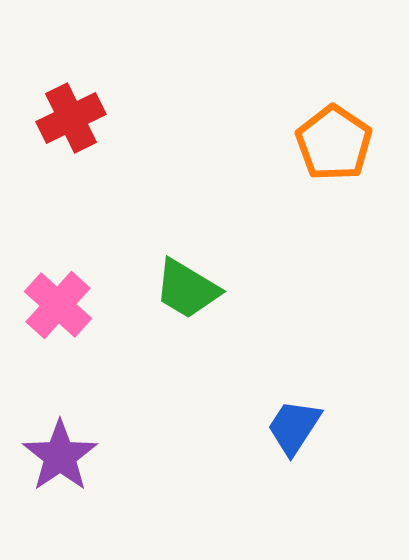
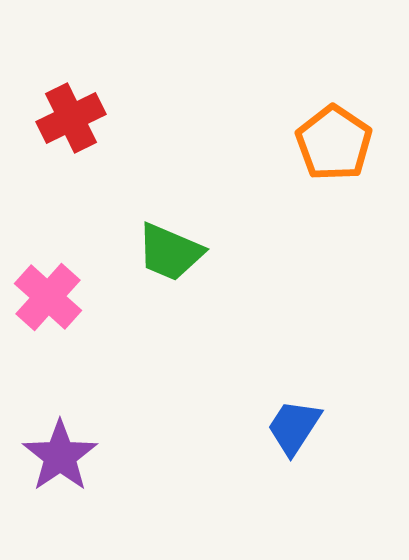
green trapezoid: moved 17 px left, 37 px up; rotated 8 degrees counterclockwise
pink cross: moved 10 px left, 8 px up
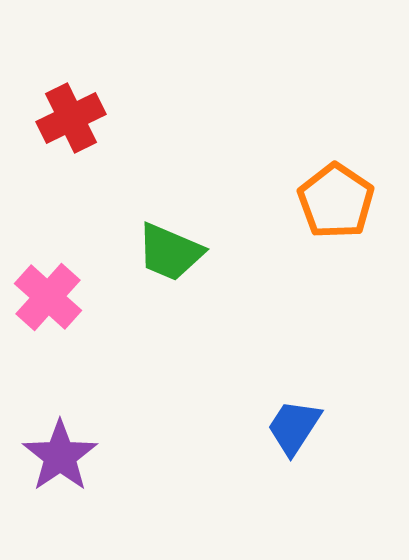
orange pentagon: moved 2 px right, 58 px down
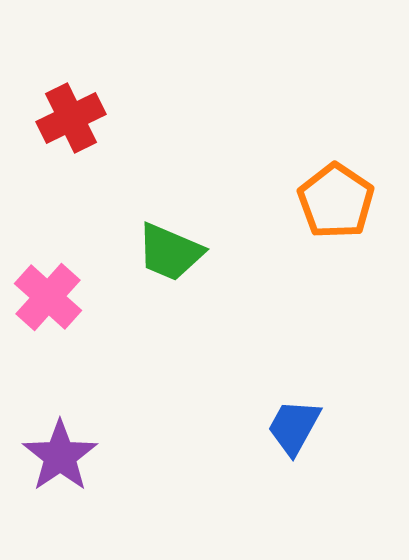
blue trapezoid: rotated 4 degrees counterclockwise
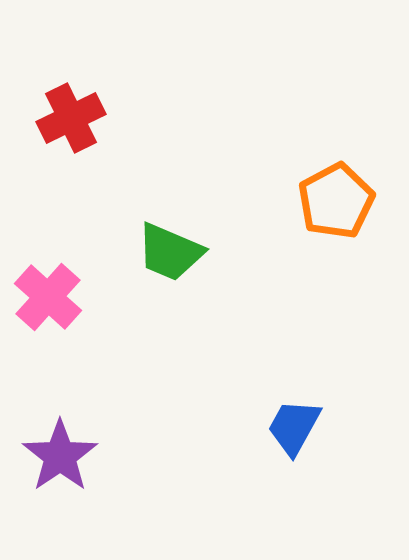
orange pentagon: rotated 10 degrees clockwise
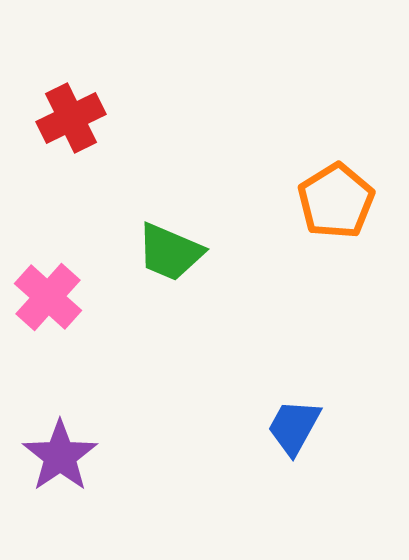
orange pentagon: rotated 4 degrees counterclockwise
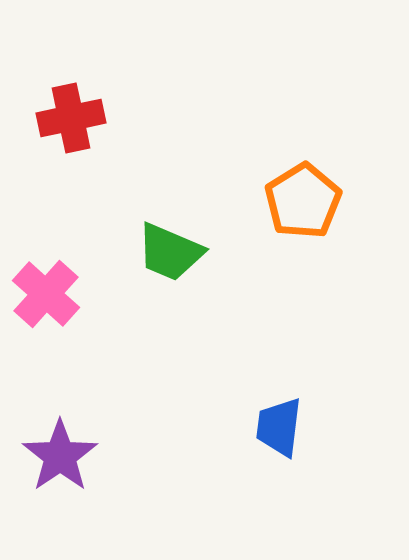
red cross: rotated 14 degrees clockwise
orange pentagon: moved 33 px left
pink cross: moved 2 px left, 3 px up
blue trapezoid: moved 15 px left; rotated 22 degrees counterclockwise
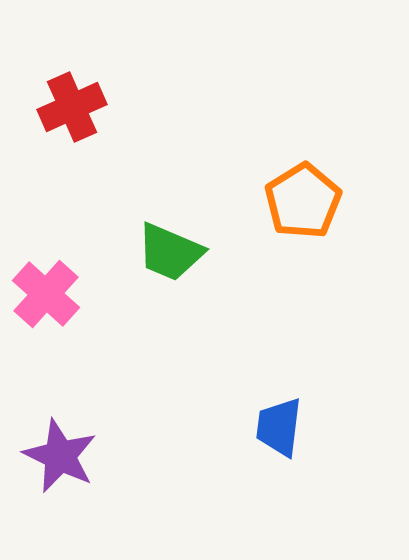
red cross: moved 1 px right, 11 px up; rotated 12 degrees counterclockwise
purple star: rotated 12 degrees counterclockwise
